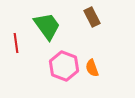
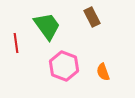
orange semicircle: moved 11 px right, 4 px down
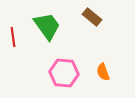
brown rectangle: rotated 24 degrees counterclockwise
red line: moved 3 px left, 6 px up
pink hexagon: moved 7 px down; rotated 16 degrees counterclockwise
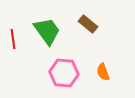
brown rectangle: moved 4 px left, 7 px down
green trapezoid: moved 5 px down
red line: moved 2 px down
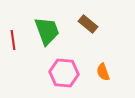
green trapezoid: rotated 16 degrees clockwise
red line: moved 1 px down
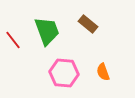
red line: rotated 30 degrees counterclockwise
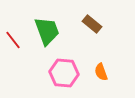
brown rectangle: moved 4 px right
orange semicircle: moved 2 px left
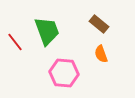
brown rectangle: moved 7 px right
red line: moved 2 px right, 2 px down
orange semicircle: moved 18 px up
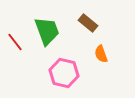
brown rectangle: moved 11 px left, 1 px up
pink hexagon: rotated 8 degrees clockwise
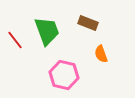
brown rectangle: rotated 18 degrees counterclockwise
red line: moved 2 px up
pink hexagon: moved 2 px down
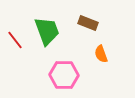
pink hexagon: rotated 12 degrees counterclockwise
